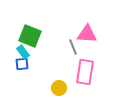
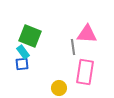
gray line: rotated 14 degrees clockwise
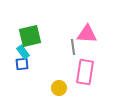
green square: rotated 35 degrees counterclockwise
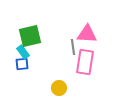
pink rectangle: moved 10 px up
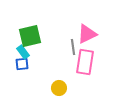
pink triangle: rotated 30 degrees counterclockwise
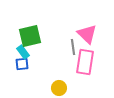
pink triangle: rotated 50 degrees counterclockwise
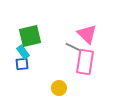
gray line: rotated 56 degrees counterclockwise
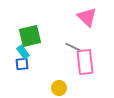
pink triangle: moved 17 px up
pink rectangle: rotated 15 degrees counterclockwise
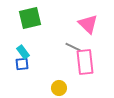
pink triangle: moved 1 px right, 7 px down
green square: moved 18 px up
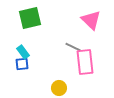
pink triangle: moved 3 px right, 4 px up
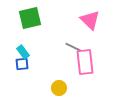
pink triangle: moved 1 px left
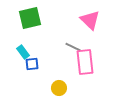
blue square: moved 10 px right
